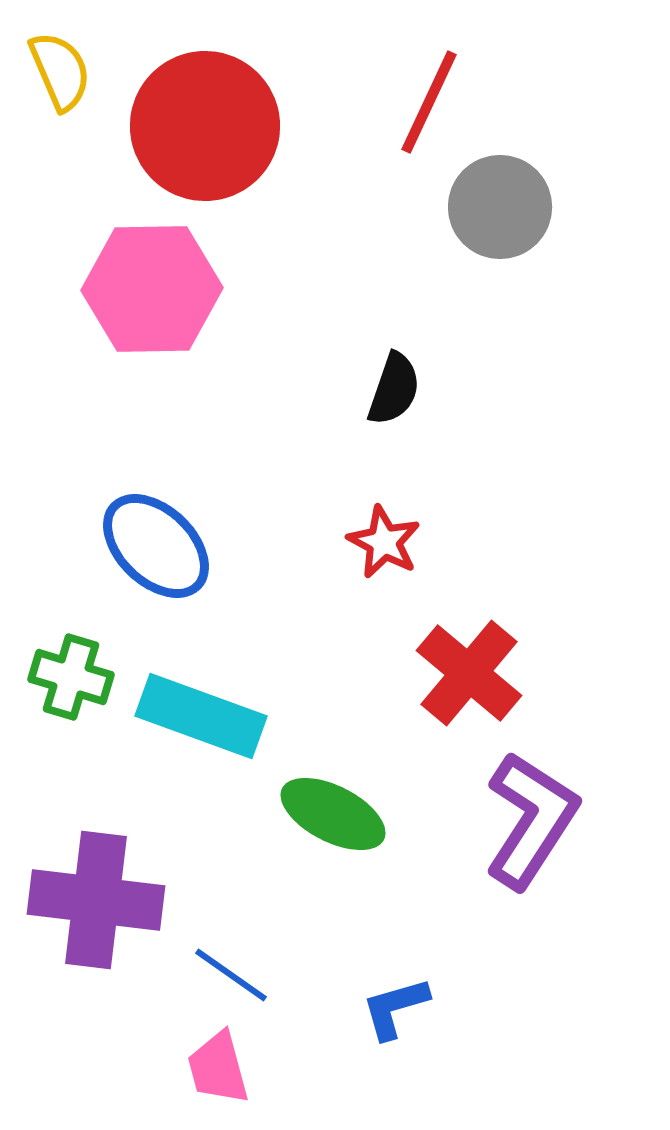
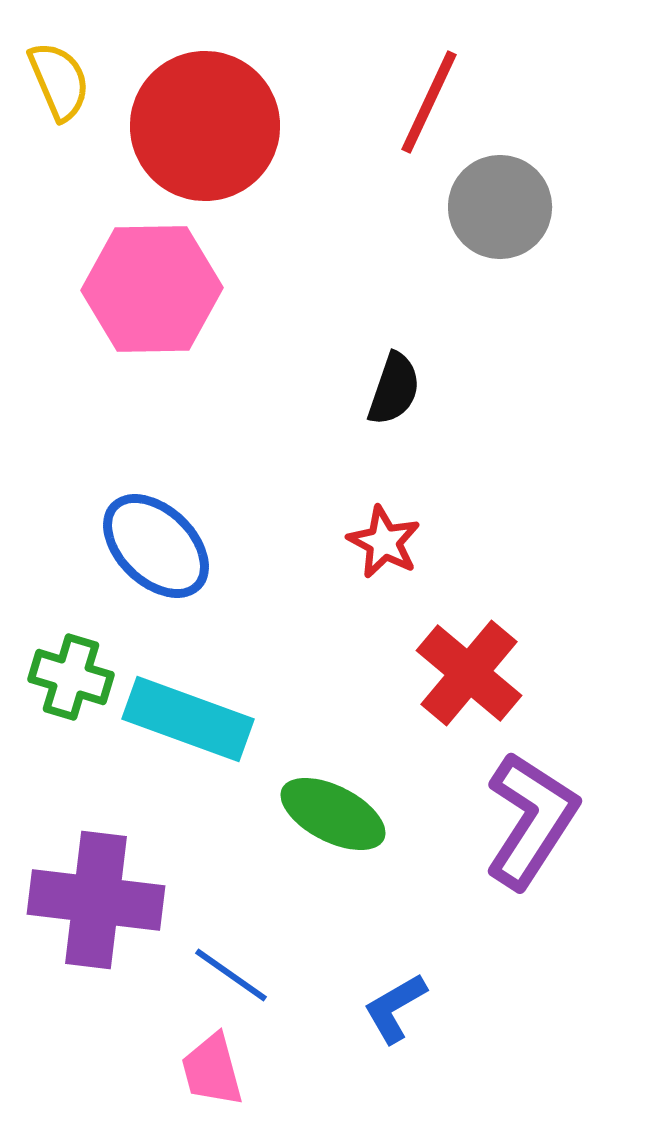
yellow semicircle: moved 1 px left, 10 px down
cyan rectangle: moved 13 px left, 3 px down
blue L-shape: rotated 14 degrees counterclockwise
pink trapezoid: moved 6 px left, 2 px down
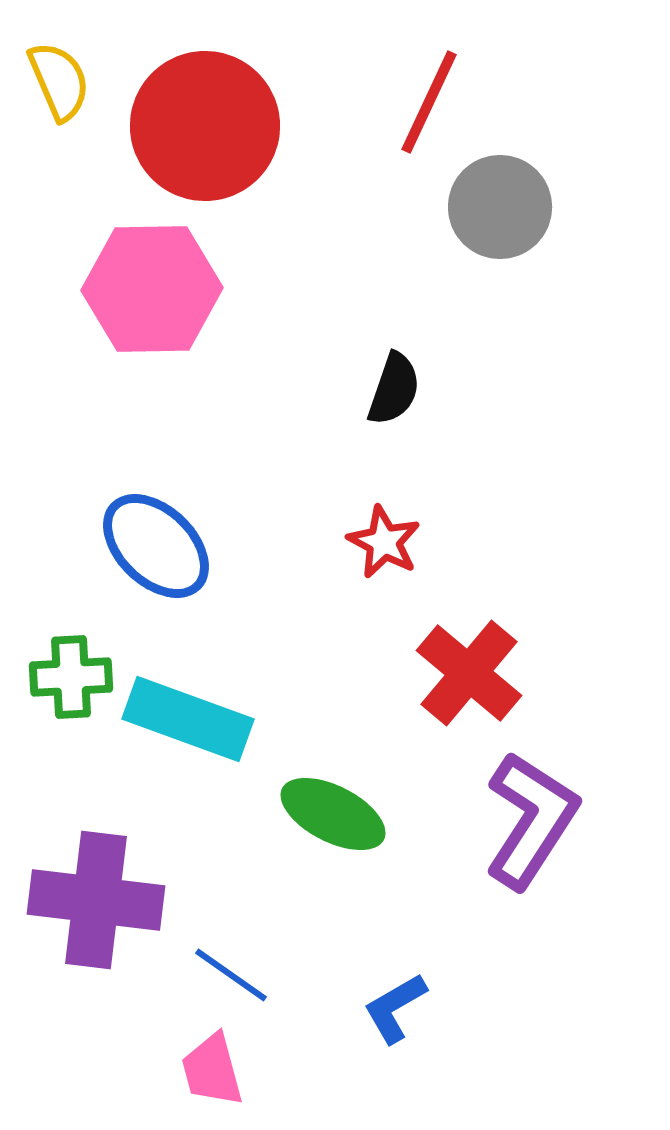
green cross: rotated 20 degrees counterclockwise
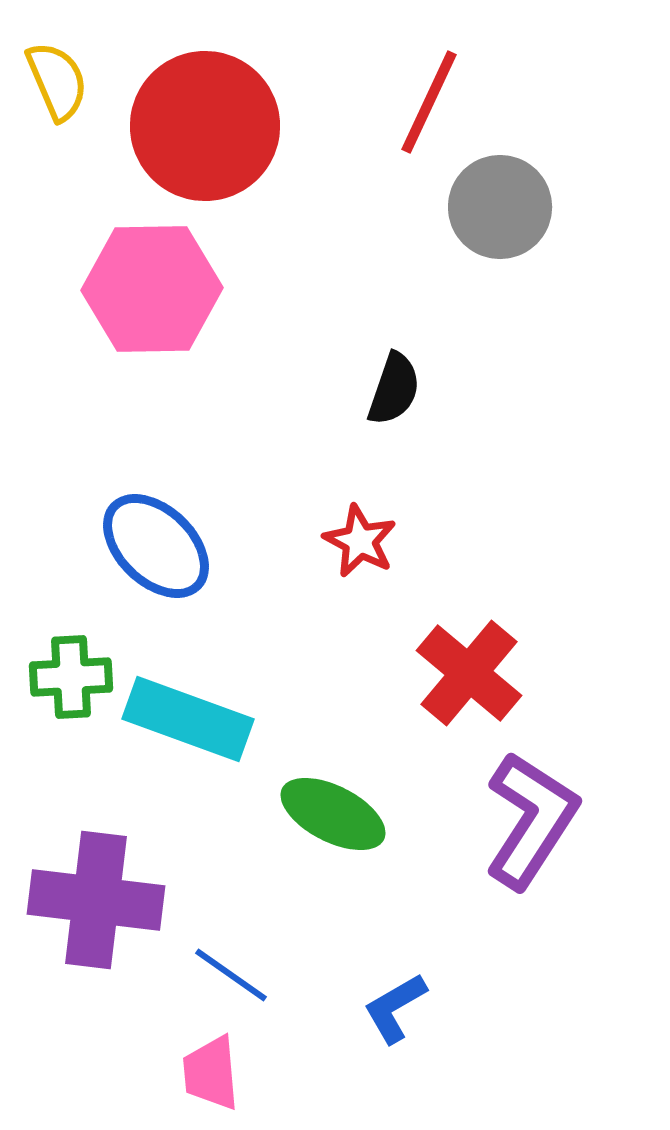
yellow semicircle: moved 2 px left
red star: moved 24 px left, 1 px up
pink trapezoid: moved 1 px left, 3 px down; rotated 10 degrees clockwise
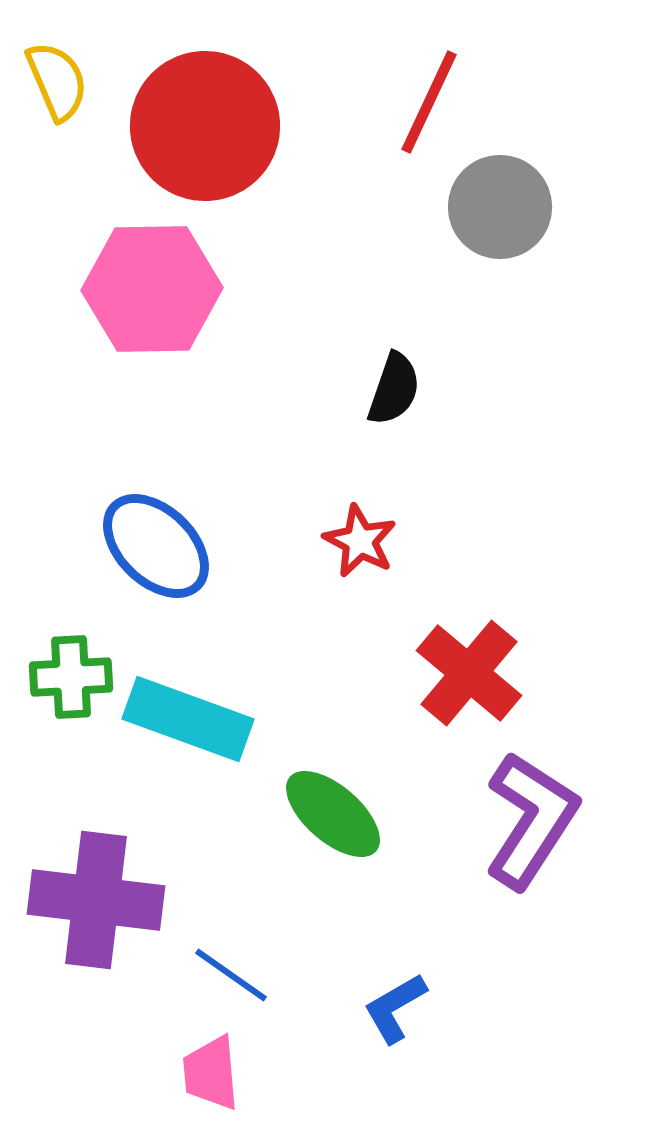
green ellipse: rotated 14 degrees clockwise
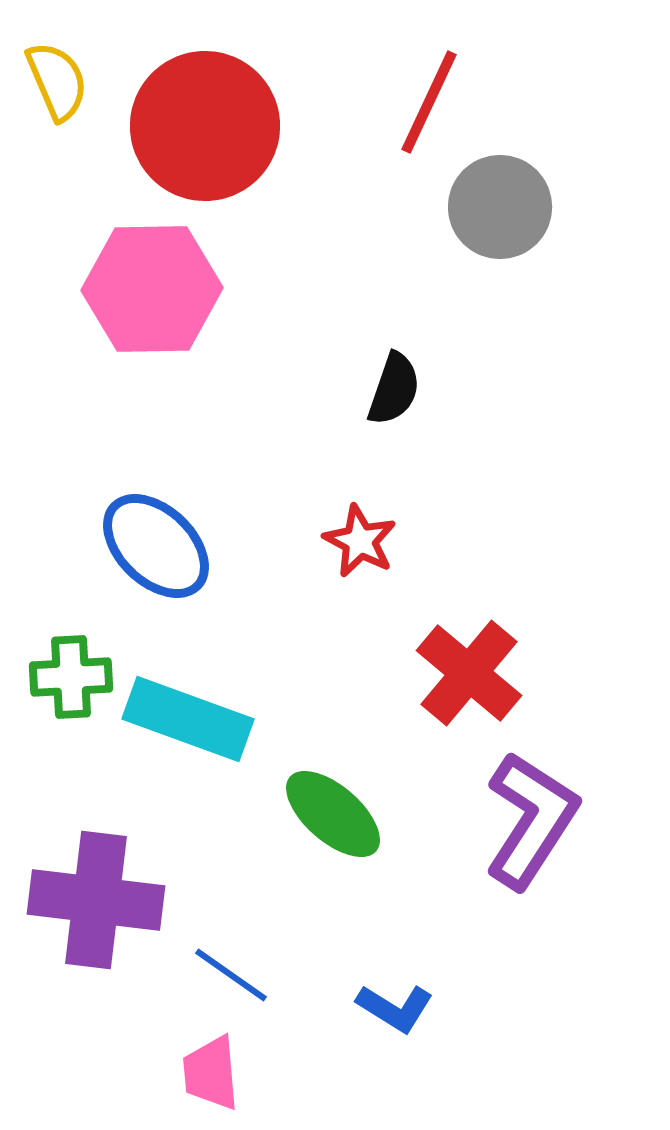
blue L-shape: rotated 118 degrees counterclockwise
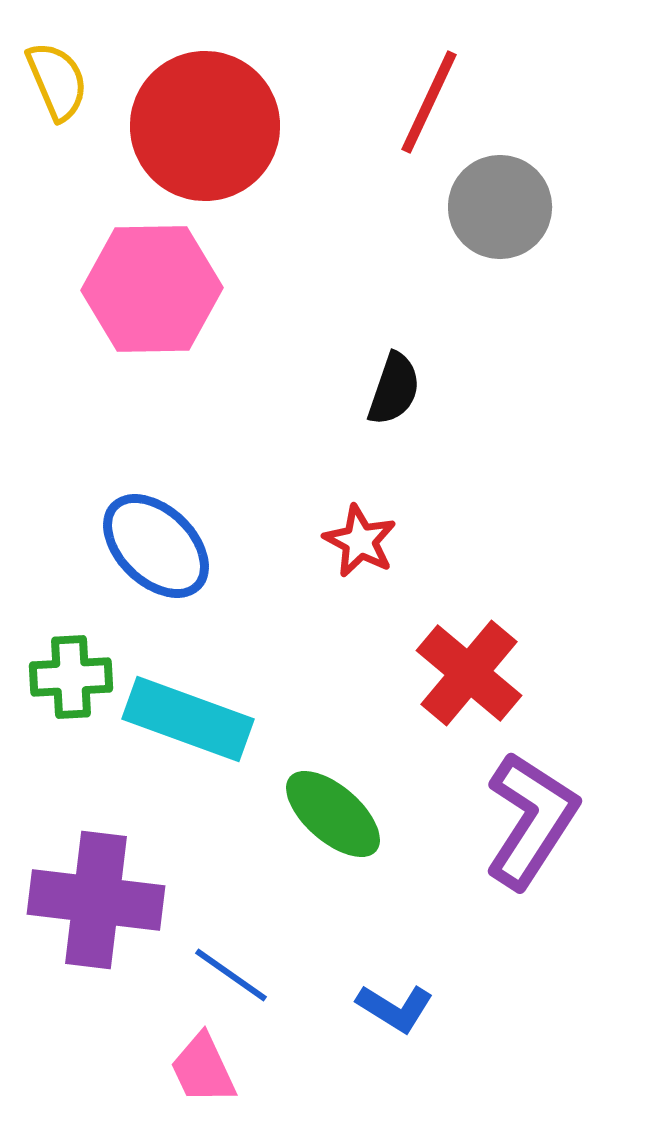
pink trapezoid: moved 8 px left, 4 px up; rotated 20 degrees counterclockwise
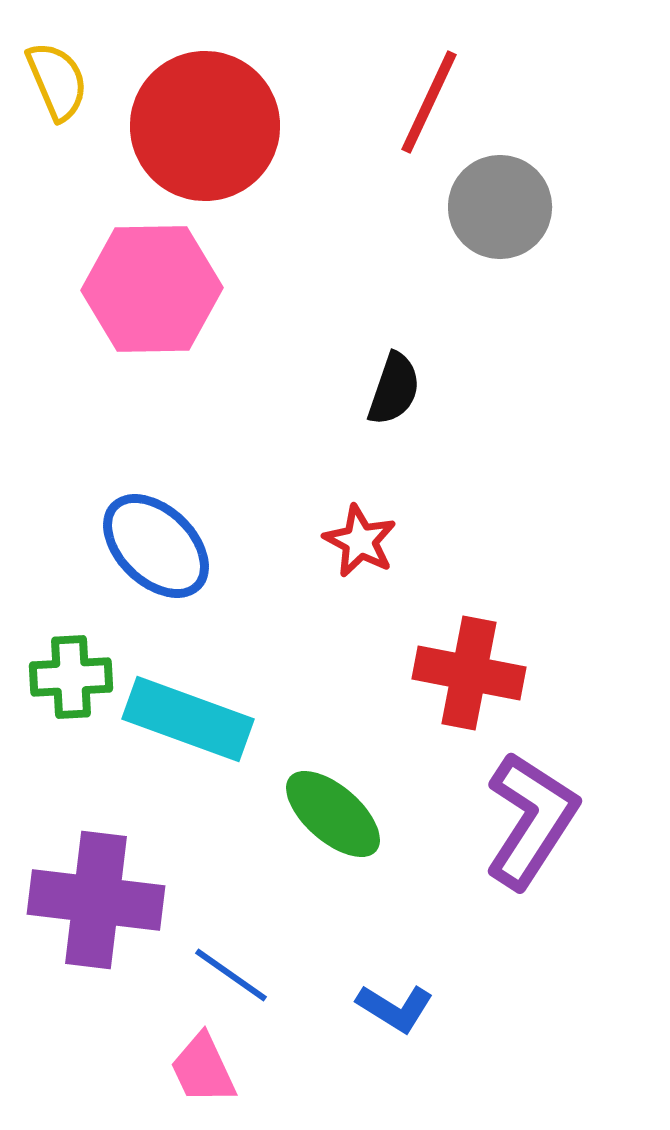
red cross: rotated 29 degrees counterclockwise
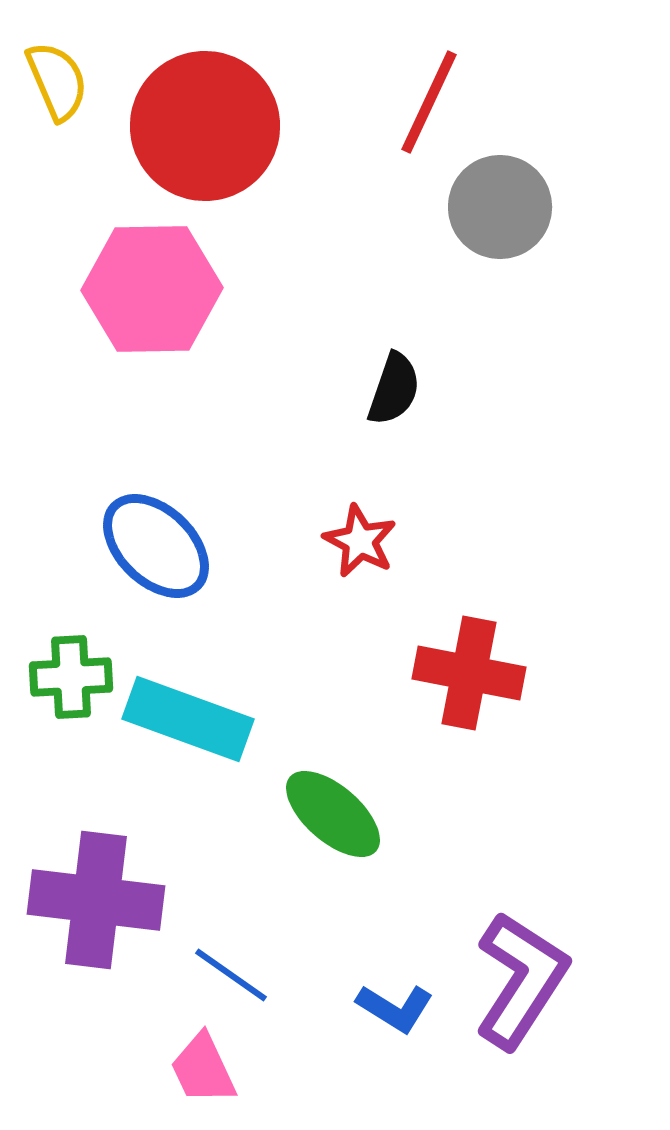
purple L-shape: moved 10 px left, 160 px down
